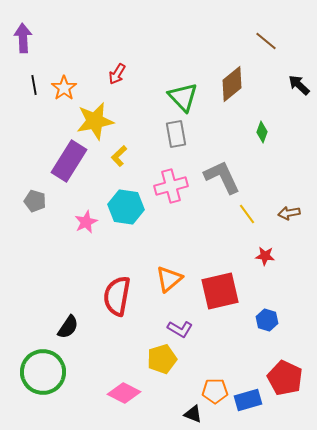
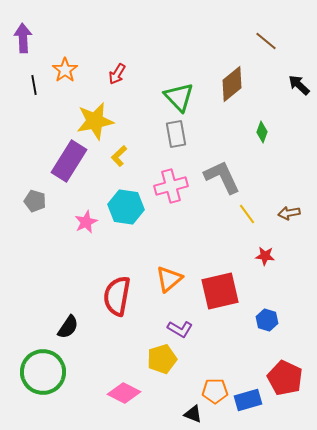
orange star: moved 1 px right, 18 px up
green triangle: moved 4 px left
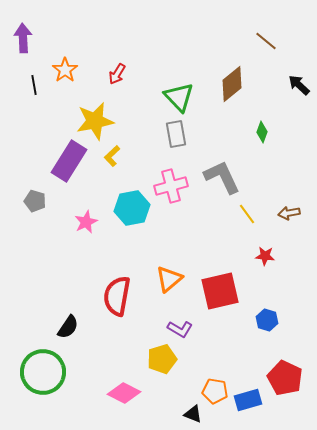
yellow L-shape: moved 7 px left
cyan hexagon: moved 6 px right, 1 px down; rotated 20 degrees counterclockwise
orange pentagon: rotated 10 degrees clockwise
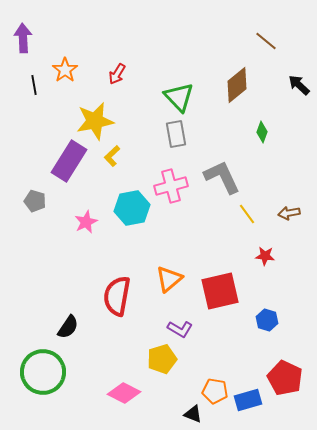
brown diamond: moved 5 px right, 1 px down
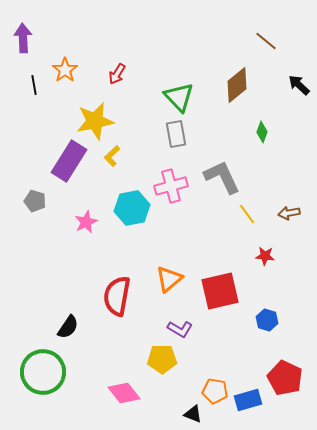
yellow pentagon: rotated 16 degrees clockwise
pink diamond: rotated 24 degrees clockwise
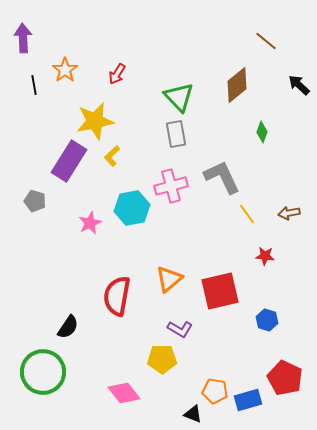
pink star: moved 4 px right, 1 px down
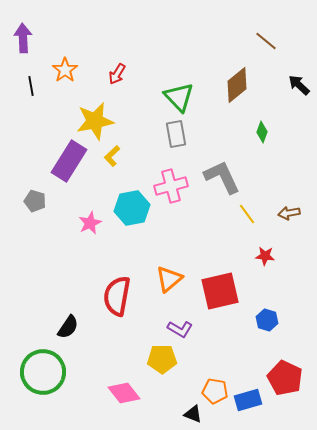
black line: moved 3 px left, 1 px down
